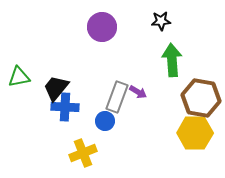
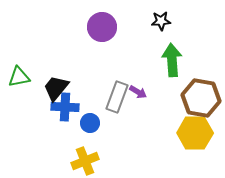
blue circle: moved 15 px left, 2 px down
yellow cross: moved 2 px right, 8 px down
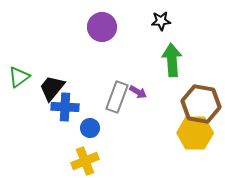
green triangle: rotated 25 degrees counterclockwise
black trapezoid: moved 4 px left
brown hexagon: moved 6 px down
blue circle: moved 5 px down
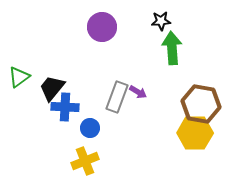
green arrow: moved 12 px up
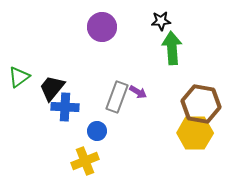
blue circle: moved 7 px right, 3 px down
